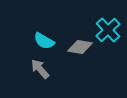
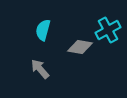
cyan cross: rotated 15 degrees clockwise
cyan semicircle: moved 1 px left, 11 px up; rotated 75 degrees clockwise
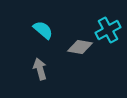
cyan semicircle: rotated 115 degrees clockwise
gray arrow: rotated 25 degrees clockwise
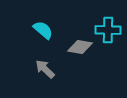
cyan cross: rotated 30 degrees clockwise
gray arrow: moved 5 px right; rotated 30 degrees counterclockwise
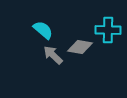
gray arrow: moved 8 px right, 14 px up
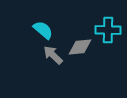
gray diamond: rotated 15 degrees counterclockwise
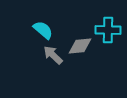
gray diamond: moved 1 px up
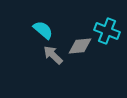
cyan cross: moved 1 px left, 1 px down; rotated 20 degrees clockwise
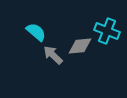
cyan semicircle: moved 7 px left, 2 px down
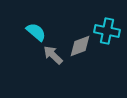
cyan cross: rotated 10 degrees counterclockwise
gray diamond: rotated 15 degrees counterclockwise
